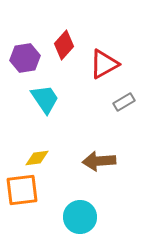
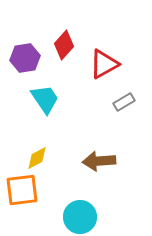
yellow diamond: rotated 20 degrees counterclockwise
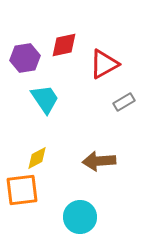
red diamond: rotated 36 degrees clockwise
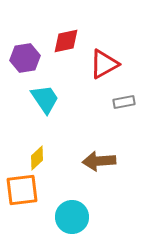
red diamond: moved 2 px right, 4 px up
gray rectangle: rotated 20 degrees clockwise
yellow diamond: rotated 15 degrees counterclockwise
cyan circle: moved 8 px left
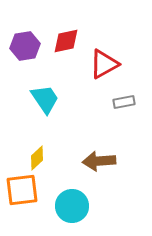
purple hexagon: moved 12 px up
cyan circle: moved 11 px up
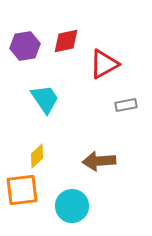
gray rectangle: moved 2 px right, 3 px down
yellow diamond: moved 2 px up
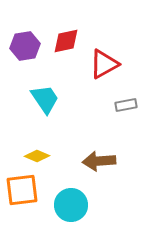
yellow diamond: rotated 65 degrees clockwise
cyan circle: moved 1 px left, 1 px up
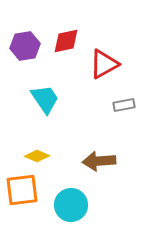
gray rectangle: moved 2 px left
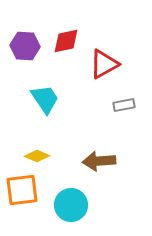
purple hexagon: rotated 12 degrees clockwise
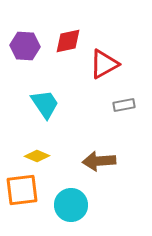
red diamond: moved 2 px right
cyan trapezoid: moved 5 px down
